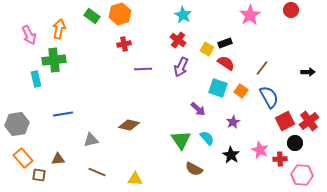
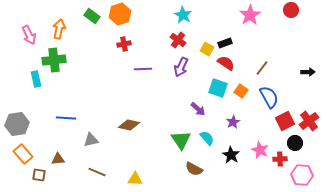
blue line at (63, 114): moved 3 px right, 4 px down; rotated 12 degrees clockwise
orange rectangle at (23, 158): moved 4 px up
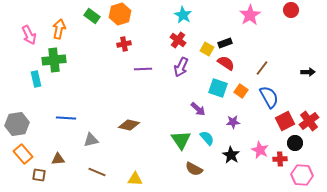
purple star at (233, 122): rotated 24 degrees clockwise
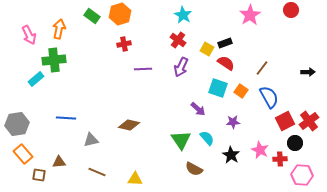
cyan rectangle at (36, 79): rotated 63 degrees clockwise
brown triangle at (58, 159): moved 1 px right, 3 px down
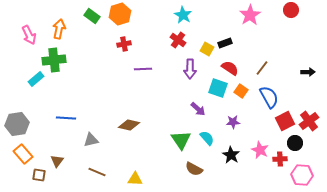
red semicircle at (226, 63): moved 4 px right, 5 px down
purple arrow at (181, 67): moved 9 px right, 2 px down; rotated 24 degrees counterclockwise
brown triangle at (59, 162): moved 2 px left, 1 px up; rotated 48 degrees counterclockwise
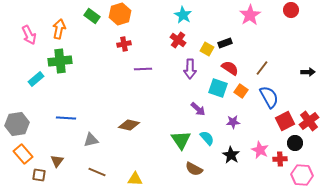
green cross at (54, 60): moved 6 px right, 1 px down
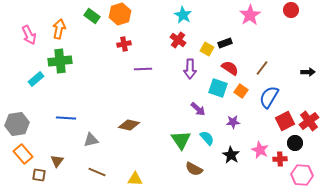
blue semicircle at (269, 97): rotated 120 degrees counterclockwise
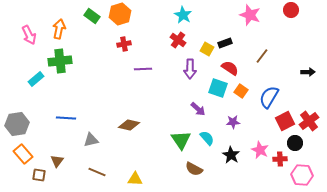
pink star at (250, 15): rotated 20 degrees counterclockwise
brown line at (262, 68): moved 12 px up
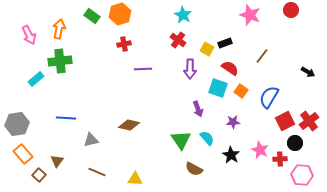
black arrow at (308, 72): rotated 32 degrees clockwise
purple arrow at (198, 109): rotated 28 degrees clockwise
brown square at (39, 175): rotated 32 degrees clockwise
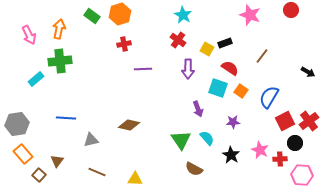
purple arrow at (190, 69): moved 2 px left
